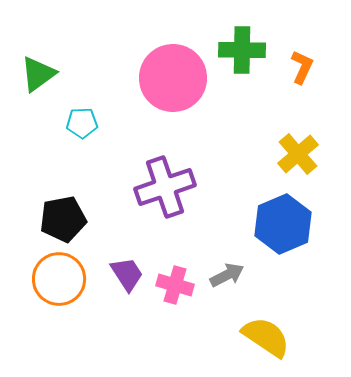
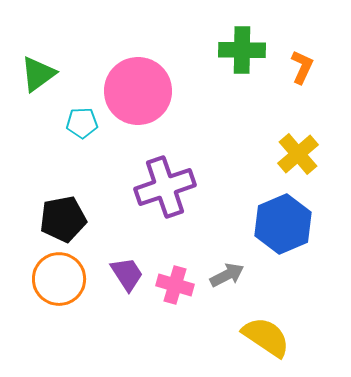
pink circle: moved 35 px left, 13 px down
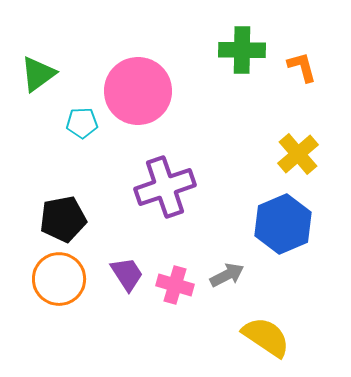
orange L-shape: rotated 40 degrees counterclockwise
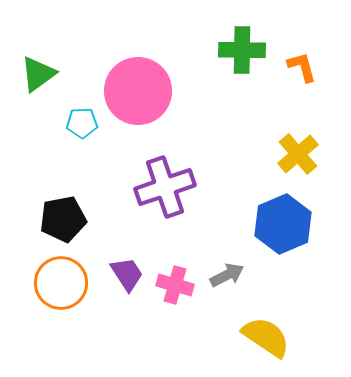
orange circle: moved 2 px right, 4 px down
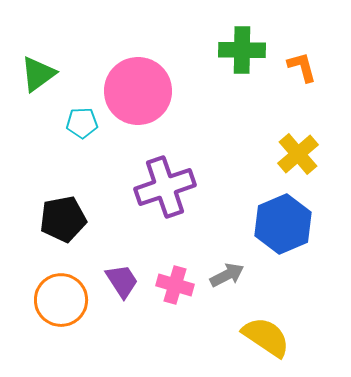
purple trapezoid: moved 5 px left, 7 px down
orange circle: moved 17 px down
